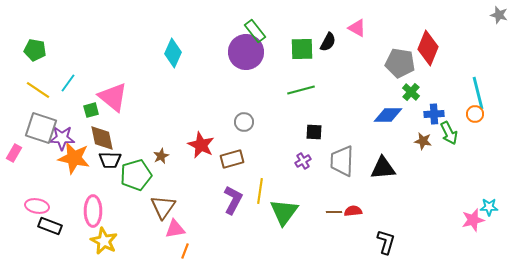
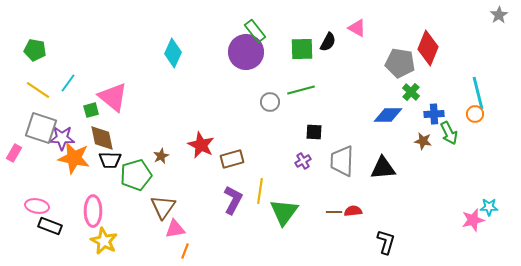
gray star at (499, 15): rotated 24 degrees clockwise
gray circle at (244, 122): moved 26 px right, 20 px up
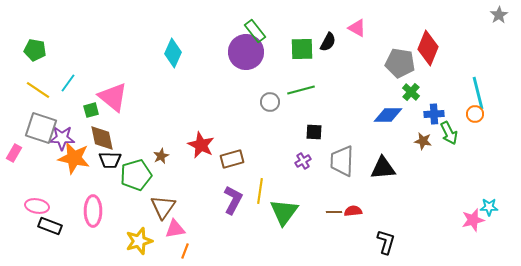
yellow star at (104, 241): moved 35 px right; rotated 28 degrees clockwise
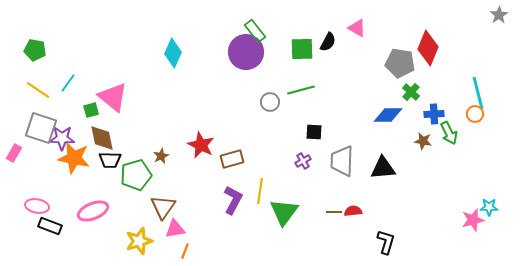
pink ellipse at (93, 211): rotated 68 degrees clockwise
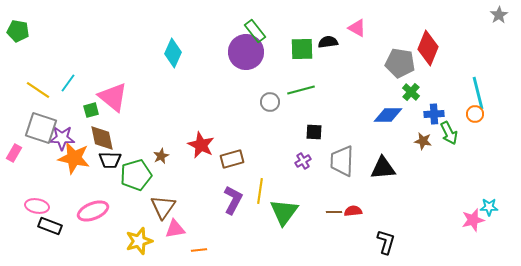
black semicircle at (328, 42): rotated 126 degrees counterclockwise
green pentagon at (35, 50): moved 17 px left, 19 px up
orange line at (185, 251): moved 14 px right, 1 px up; rotated 63 degrees clockwise
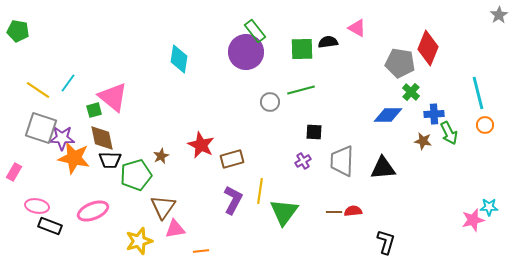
cyan diamond at (173, 53): moved 6 px right, 6 px down; rotated 16 degrees counterclockwise
green square at (91, 110): moved 3 px right
orange circle at (475, 114): moved 10 px right, 11 px down
pink rectangle at (14, 153): moved 19 px down
orange line at (199, 250): moved 2 px right, 1 px down
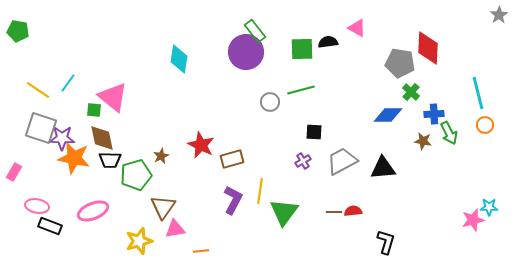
red diamond at (428, 48): rotated 20 degrees counterclockwise
green square at (94, 110): rotated 21 degrees clockwise
gray trapezoid at (342, 161): rotated 60 degrees clockwise
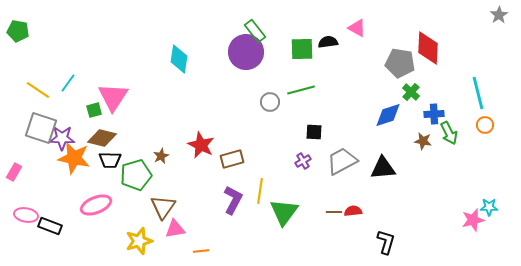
pink triangle at (113, 97): rotated 24 degrees clockwise
green square at (94, 110): rotated 21 degrees counterclockwise
blue diamond at (388, 115): rotated 20 degrees counterclockwise
brown diamond at (102, 138): rotated 64 degrees counterclockwise
pink ellipse at (37, 206): moved 11 px left, 9 px down
pink ellipse at (93, 211): moved 3 px right, 6 px up
